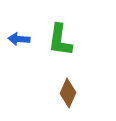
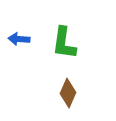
green L-shape: moved 4 px right, 3 px down
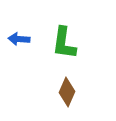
brown diamond: moved 1 px left, 1 px up
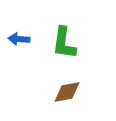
brown diamond: rotated 56 degrees clockwise
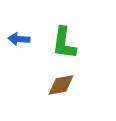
brown diamond: moved 6 px left, 7 px up
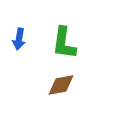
blue arrow: rotated 85 degrees counterclockwise
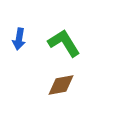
green L-shape: rotated 140 degrees clockwise
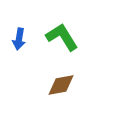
green L-shape: moved 2 px left, 6 px up
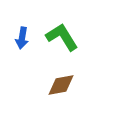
blue arrow: moved 3 px right, 1 px up
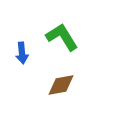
blue arrow: moved 15 px down; rotated 15 degrees counterclockwise
